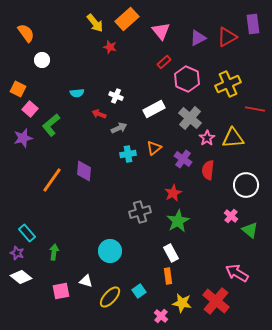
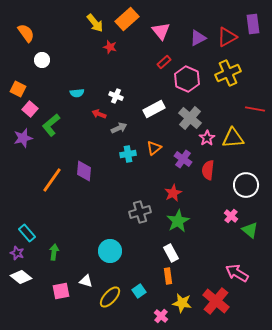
yellow cross at (228, 84): moved 11 px up
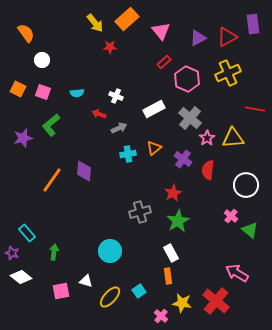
red star at (110, 47): rotated 16 degrees counterclockwise
pink square at (30, 109): moved 13 px right, 17 px up; rotated 21 degrees counterclockwise
purple star at (17, 253): moved 5 px left
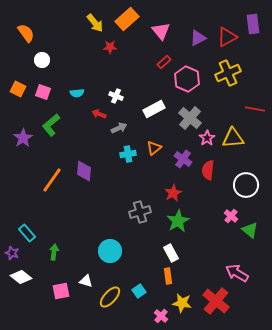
purple star at (23, 138): rotated 18 degrees counterclockwise
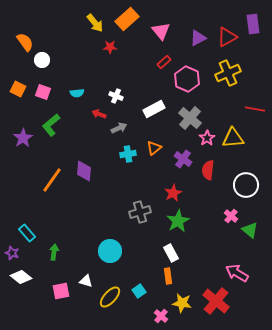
orange semicircle at (26, 33): moved 1 px left, 9 px down
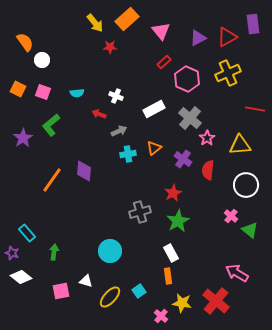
gray arrow at (119, 128): moved 3 px down
yellow triangle at (233, 138): moved 7 px right, 7 px down
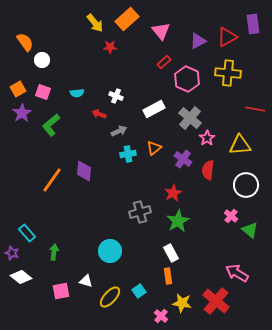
purple triangle at (198, 38): moved 3 px down
yellow cross at (228, 73): rotated 30 degrees clockwise
orange square at (18, 89): rotated 35 degrees clockwise
purple star at (23, 138): moved 1 px left, 25 px up
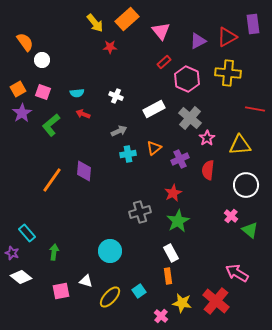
red arrow at (99, 114): moved 16 px left
purple cross at (183, 159): moved 3 px left; rotated 30 degrees clockwise
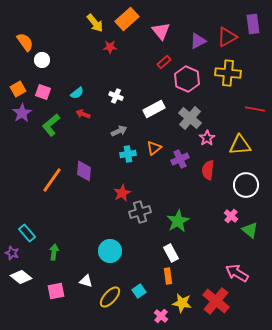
cyan semicircle at (77, 93): rotated 32 degrees counterclockwise
red star at (173, 193): moved 51 px left
pink square at (61, 291): moved 5 px left
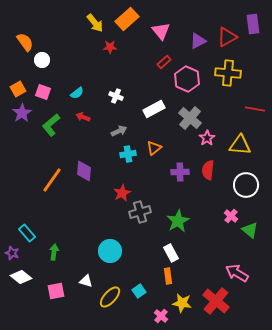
red arrow at (83, 114): moved 3 px down
yellow triangle at (240, 145): rotated 10 degrees clockwise
purple cross at (180, 159): moved 13 px down; rotated 24 degrees clockwise
